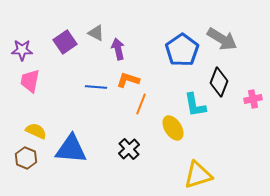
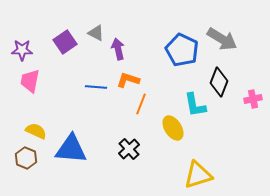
blue pentagon: rotated 12 degrees counterclockwise
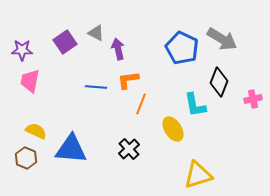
blue pentagon: moved 2 px up
orange L-shape: rotated 25 degrees counterclockwise
yellow ellipse: moved 1 px down
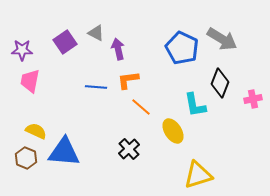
black diamond: moved 1 px right, 1 px down
orange line: moved 3 px down; rotated 70 degrees counterclockwise
yellow ellipse: moved 2 px down
blue triangle: moved 7 px left, 3 px down
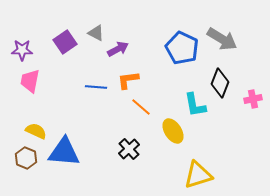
purple arrow: rotated 75 degrees clockwise
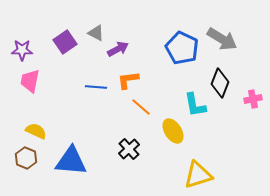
blue triangle: moved 7 px right, 9 px down
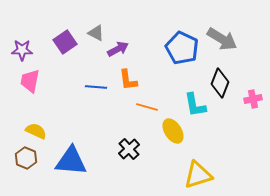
orange L-shape: rotated 90 degrees counterclockwise
orange line: moved 6 px right; rotated 25 degrees counterclockwise
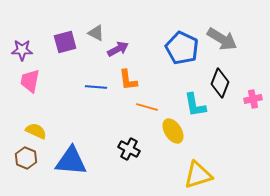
purple square: rotated 20 degrees clockwise
black cross: rotated 20 degrees counterclockwise
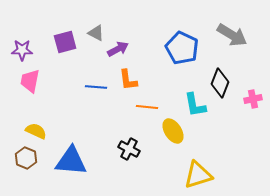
gray arrow: moved 10 px right, 4 px up
orange line: rotated 10 degrees counterclockwise
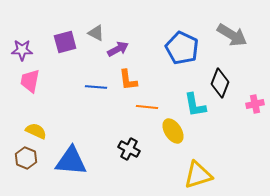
pink cross: moved 2 px right, 5 px down
